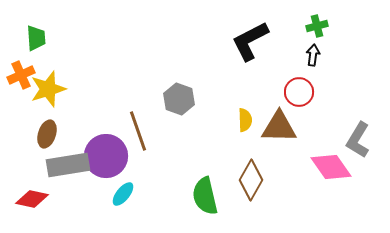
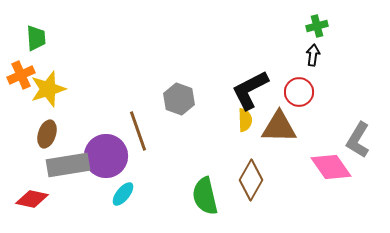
black L-shape: moved 49 px down
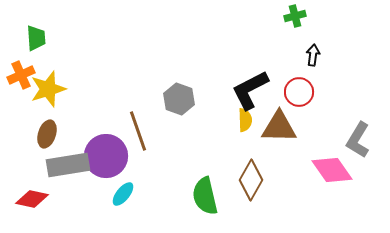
green cross: moved 22 px left, 10 px up
pink diamond: moved 1 px right, 3 px down
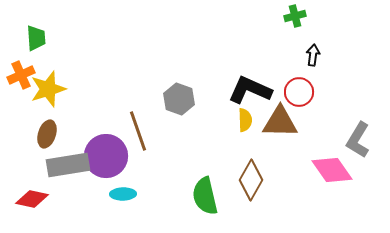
black L-shape: rotated 51 degrees clockwise
brown triangle: moved 1 px right, 5 px up
cyan ellipse: rotated 50 degrees clockwise
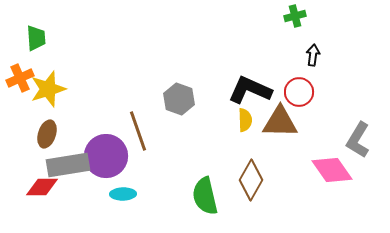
orange cross: moved 1 px left, 3 px down
red diamond: moved 10 px right, 12 px up; rotated 12 degrees counterclockwise
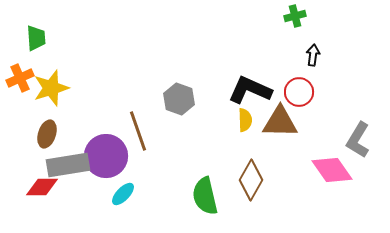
yellow star: moved 3 px right, 1 px up
cyan ellipse: rotated 45 degrees counterclockwise
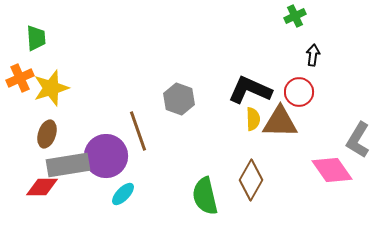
green cross: rotated 10 degrees counterclockwise
yellow semicircle: moved 8 px right, 1 px up
